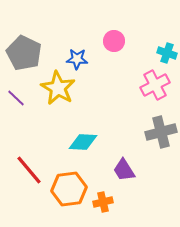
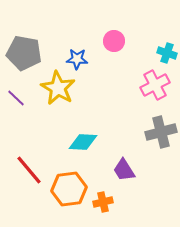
gray pentagon: rotated 16 degrees counterclockwise
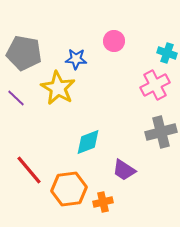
blue star: moved 1 px left
cyan diamond: moved 5 px right; rotated 24 degrees counterclockwise
purple trapezoid: rotated 25 degrees counterclockwise
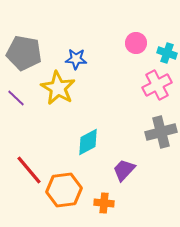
pink circle: moved 22 px right, 2 px down
pink cross: moved 2 px right
cyan diamond: rotated 8 degrees counterclockwise
purple trapezoid: rotated 100 degrees clockwise
orange hexagon: moved 5 px left, 1 px down
orange cross: moved 1 px right, 1 px down; rotated 18 degrees clockwise
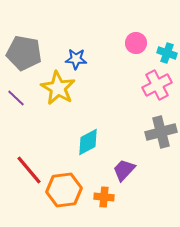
orange cross: moved 6 px up
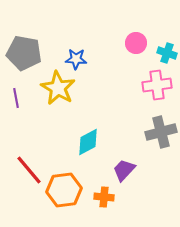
pink cross: rotated 20 degrees clockwise
purple line: rotated 36 degrees clockwise
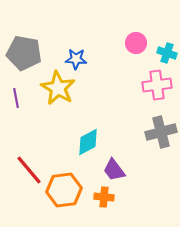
purple trapezoid: moved 10 px left; rotated 80 degrees counterclockwise
